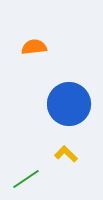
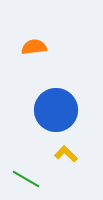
blue circle: moved 13 px left, 6 px down
green line: rotated 64 degrees clockwise
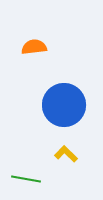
blue circle: moved 8 px right, 5 px up
green line: rotated 20 degrees counterclockwise
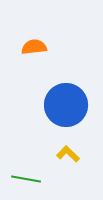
blue circle: moved 2 px right
yellow L-shape: moved 2 px right
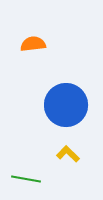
orange semicircle: moved 1 px left, 3 px up
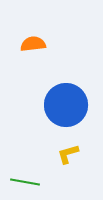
yellow L-shape: rotated 60 degrees counterclockwise
green line: moved 1 px left, 3 px down
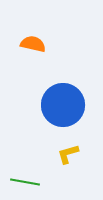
orange semicircle: rotated 20 degrees clockwise
blue circle: moved 3 px left
